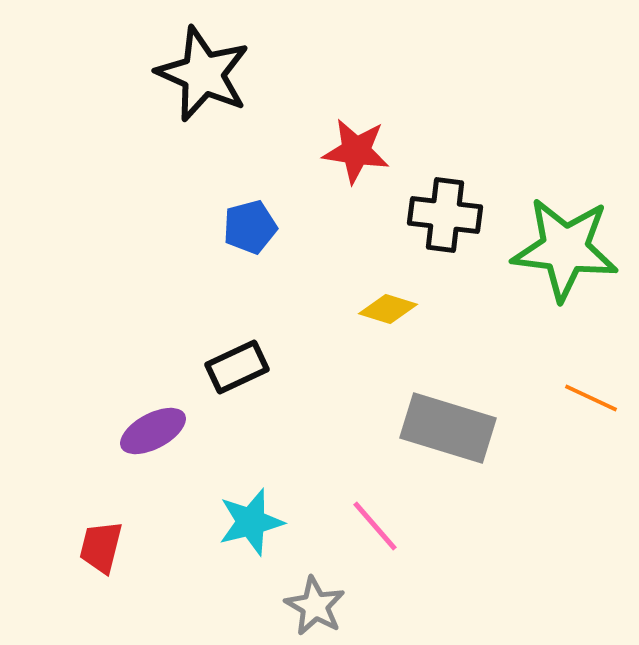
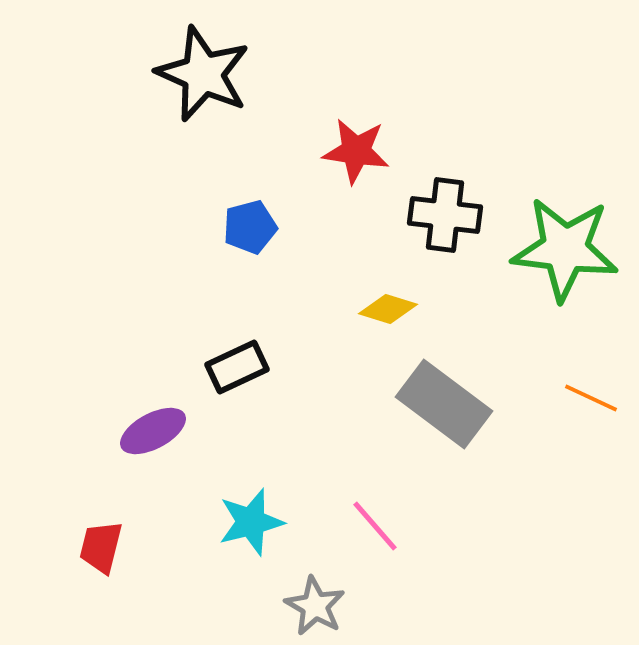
gray rectangle: moved 4 px left, 24 px up; rotated 20 degrees clockwise
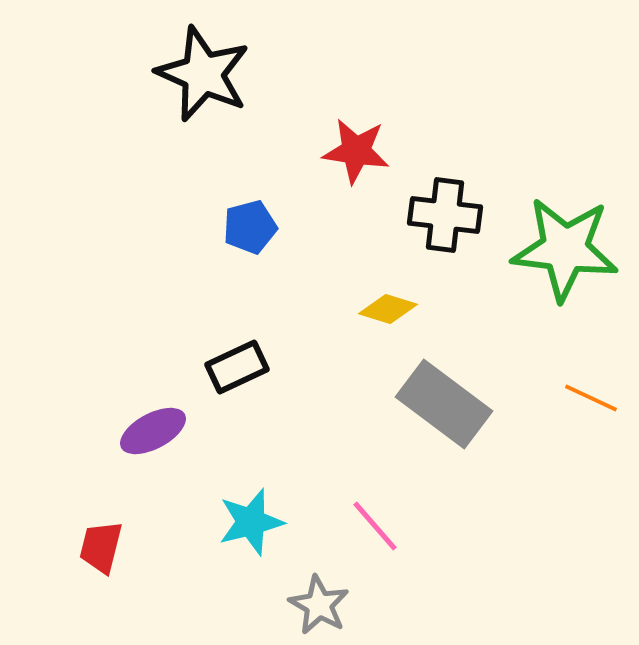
gray star: moved 4 px right, 1 px up
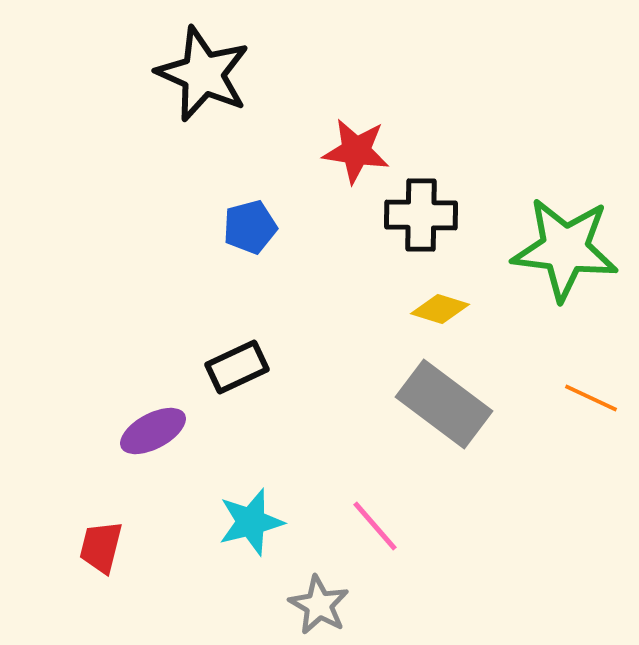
black cross: moved 24 px left; rotated 6 degrees counterclockwise
yellow diamond: moved 52 px right
